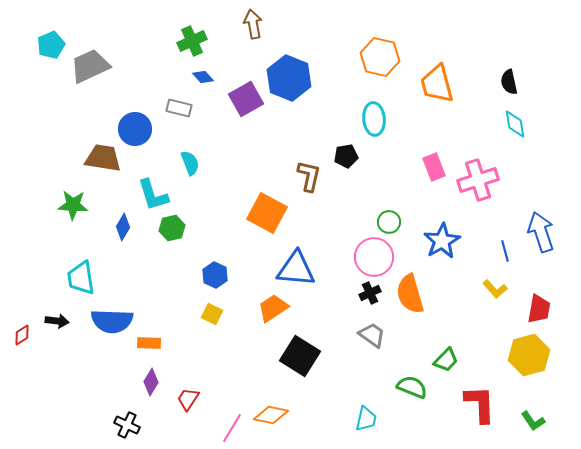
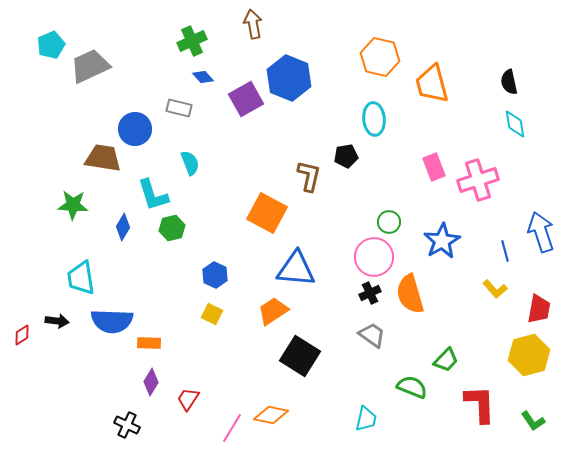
orange trapezoid at (437, 84): moved 5 px left
orange trapezoid at (273, 308): moved 3 px down
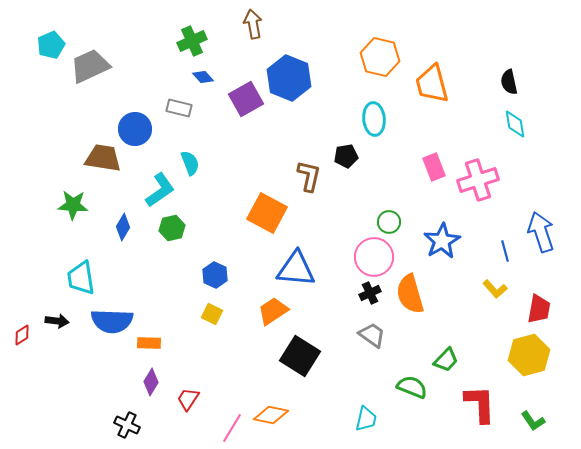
cyan L-shape at (153, 195): moved 7 px right, 5 px up; rotated 108 degrees counterclockwise
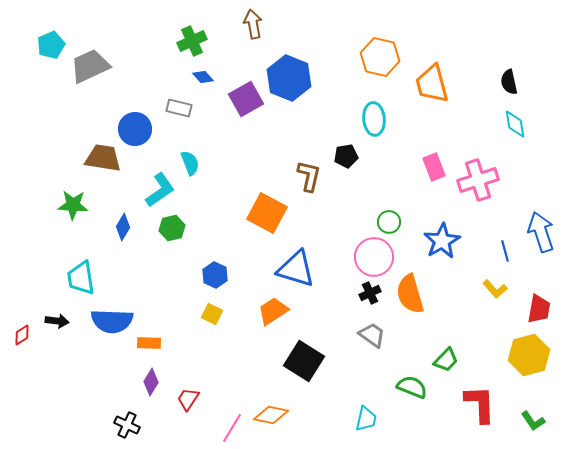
blue triangle at (296, 269): rotated 12 degrees clockwise
black square at (300, 356): moved 4 px right, 5 px down
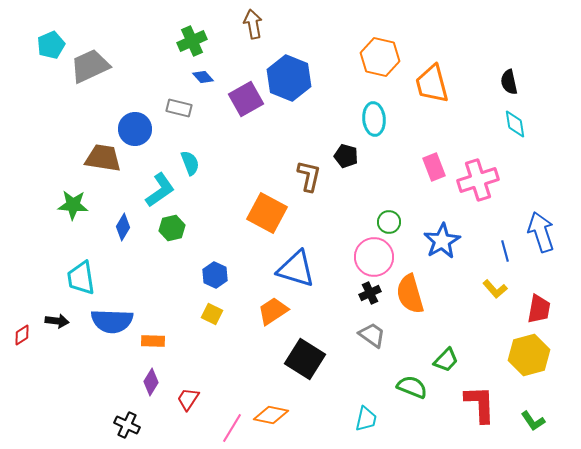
black pentagon at (346, 156): rotated 25 degrees clockwise
orange rectangle at (149, 343): moved 4 px right, 2 px up
black square at (304, 361): moved 1 px right, 2 px up
